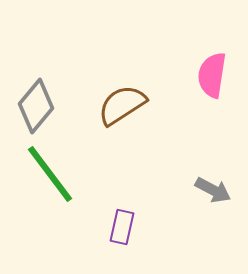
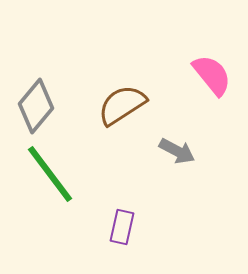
pink semicircle: rotated 132 degrees clockwise
gray arrow: moved 36 px left, 39 px up
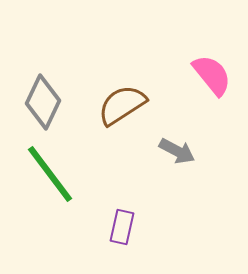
gray diamond: moved 7 px right, 4 px up; rotated 14 degrees counterclockwise
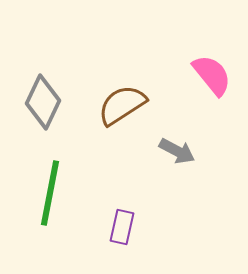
green line: moved 19 px down; rotated 48 degrees clockwise
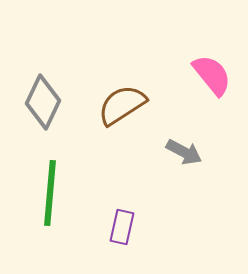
gray arrow: moved 7 px right, 1 px down
green line: rotated 6 degrees counterclockwise
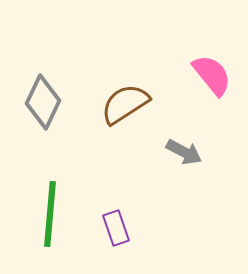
brown semicircle: moved 3 px right, 1 px up
green line: moved 21 px down
purple rectangle: moved 6 px left, 1 px down; rotated 32 degrees counterclockwise
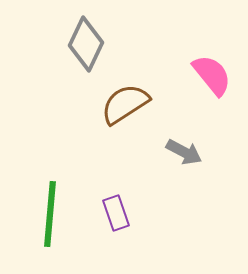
gray diamond: moved 43 px right, 58 px up
purple rectangle: moved 15 px up
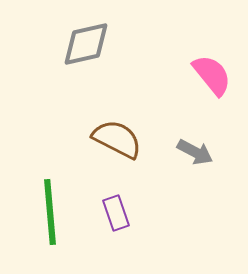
gray diamond: rotated 52 degrees clockwise
brown semicircle: moved 8 px left, 35 px down; rotated 60 degrees clockwise
gray arrow: moved 11 px right
green line: moved 2 px up; rotated 10 degrees counterclockwise
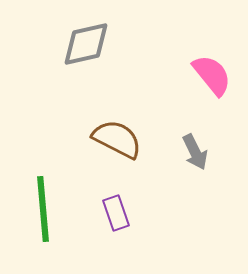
gray arrow: rotated 36 degrees clockwise
green line: moved 7 px left, 3 px up
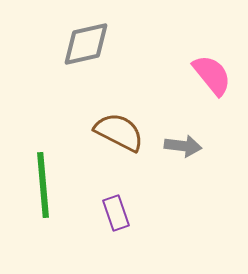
brown semicircle: moved 2 px right, 7 px up
gray arrow: moved 12 px left, 6 px up; rotated 57 degrees counterclockwise
green line: moved 24 px up
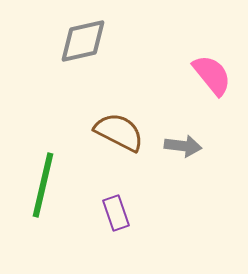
gray diamond: moved 3 px left, 3 px up
green line: rotated 18 degrees clockwise
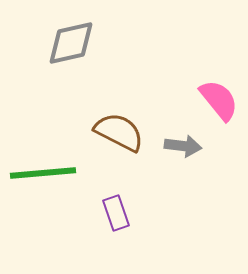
gray diamond: moved 12 px left, 2 px down
pink semicircle: moved 7 px right, 25 px down
green line: moved 12 px up; rotated 72 degrees clockwise
